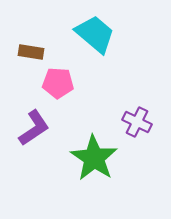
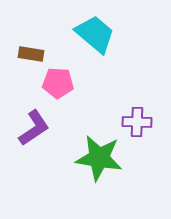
brown rectangle: moved 2 px down
purple cross: rotated 24 degrees counterclockwise
green star: moved 5 px right; rotated 24 degrees counterclockwise
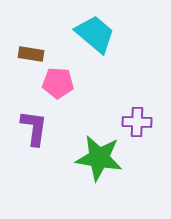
purple L-shape: rotated 48 degrees counterclockwise
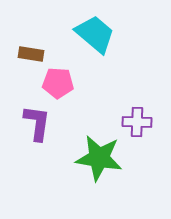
purple L-shape: moved 3 px right, 5 px up
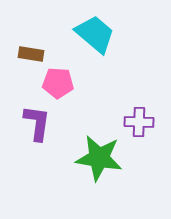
purple cross: moved 2 px right
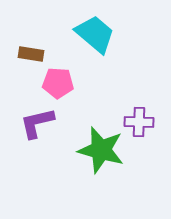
purple L-shape: rotated 111 degrees counterclockwise
green star: moved 2 px right, 8 px up; rotated 6 degrees clockwise
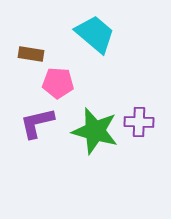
green star: moved 6 px left, 19 px up
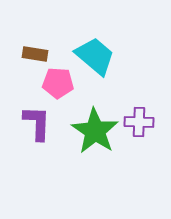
cyan trapezoid: moved 22 px down
brown rectangle: moved 4 px right
purple L-shape: rotated 105 degrees clockwise
green star: rotated 18 degrees clockwise
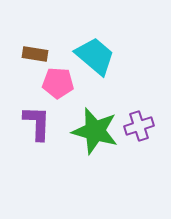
purple cross: moved 4 px down; rotated 20 degrees counterclockwise
green star: rotated 18 degrees counterclockwise
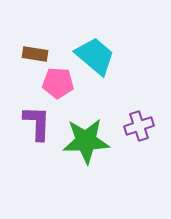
green star: moved 9 px left, 10 px down; rotated 18 degrees counterclockwise
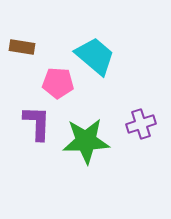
brown rectangle: moved 13 px left, 7 px up
purple cross: moved 2 px right, 2 px up
